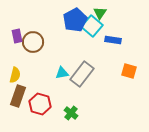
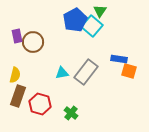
green triangle: moved 2 px up
blue rectangle: moved 6 px right, 19 px down
gray rectangle: moved 4 px right, 2 px up
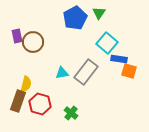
green triangle: moved 1 px left, 2 px down
blue pentagon: moved 2 px up
cyan square: moved 15 px right, 17 px down
yellow semicircle: moved 11 px right, 9 px down
brown rectangle: moved 5 px down
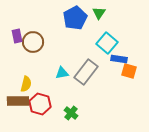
brown rectangle: rotated 70 degrees clockwise
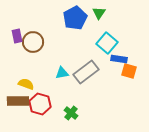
gray rectangle: rotated 15 degrees clockwise
yellow semicircle: rotated 84 degrees counterclockwise
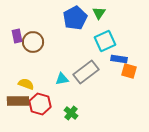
cyan square: moved 2 px left, 2 px up; rotated 25 degrees clockwise
cyan triangle: moved 6 px down
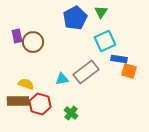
green triangle: moved 2 px right, 1 px up
